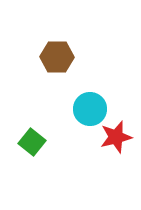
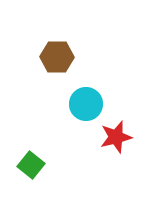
cyan circle: moved 4 px left, 5 px up
green square: moved 1 px left, 23 px down
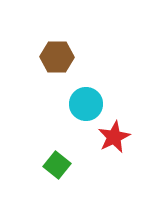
red star: moved 2 px left; rotated 12 degrees counterclockwise
green square: moved 26 px right
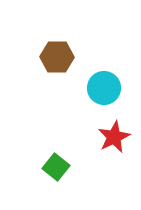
cyan circle: moved 18 px right, 16 px up
green square: moved 1 px left, 2 px down
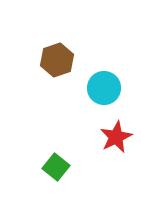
brown hexagon: moved 3 px down; rotated 20 degrees counterclockwise
red star: moved 2 px right
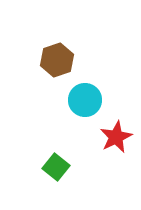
cyan circle: moved 19 px left, 12 px down
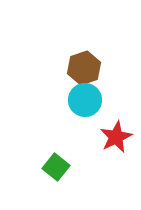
brown hexagon: moved 27 px right, 8 px down
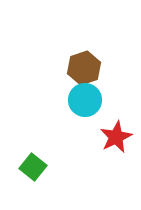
green square: moved 23 px left
